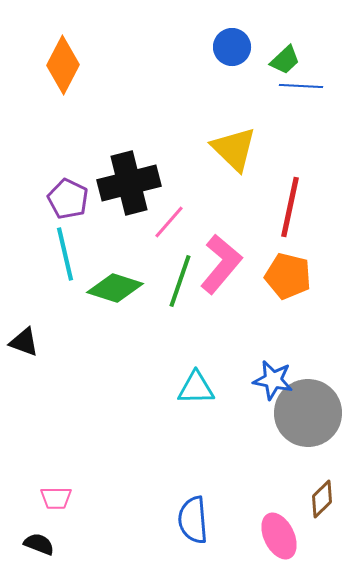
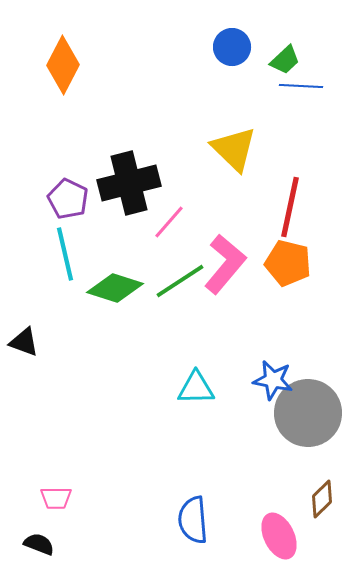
pink L-shape: moved 4 px right
orange pentagon: moved 13 px up
green line: rotated 38 degrees clockwise
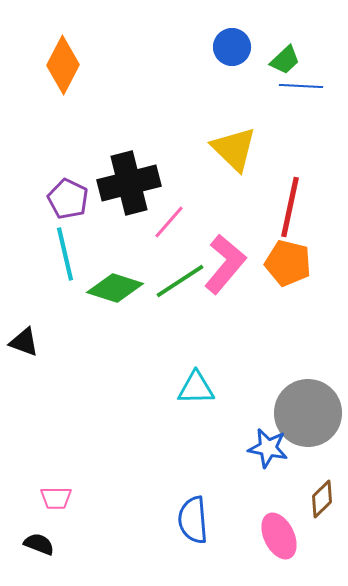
blue star: moved 5 px left, 68 px down
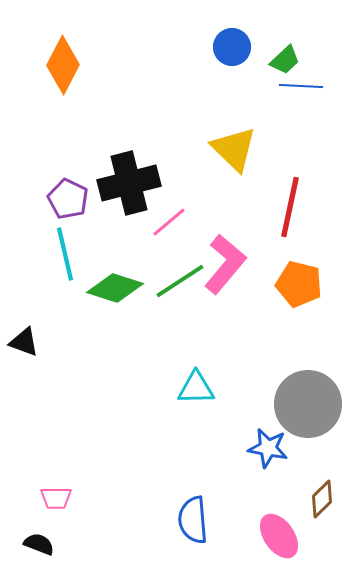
pink line: rotated 9 degrees clockwise
orange pentagon: moved 11 px right, 21 px down
gray circle: moved 9 px up
pink ellipse: rotated 9 degrees counterclockwise
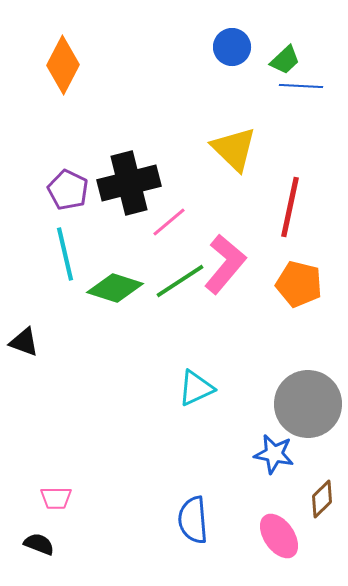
purple pentagon: moved 9 px up
cyan triangle: rotated 24 degrees counterclockwise
blue star: moved 6 px right, 6 px down
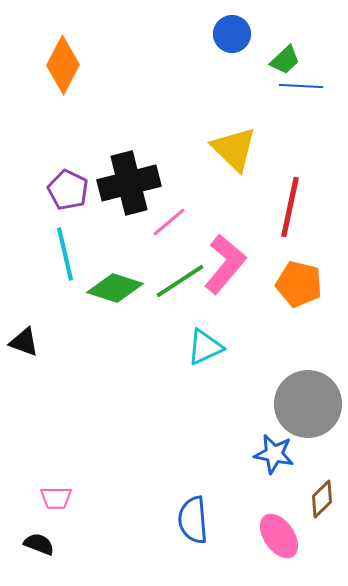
blue circle: moved 13 px up
cyan triangle: moved 9 px right, 41 px up
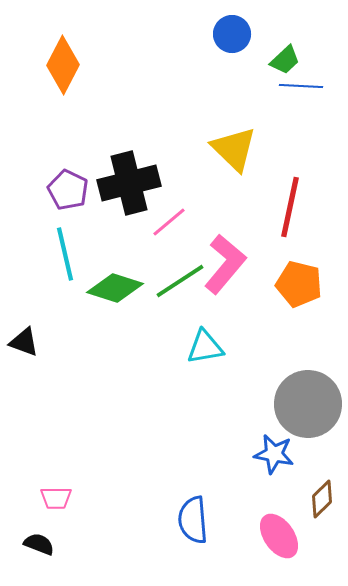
cyan triangle: rotated 15 degrees clockwise
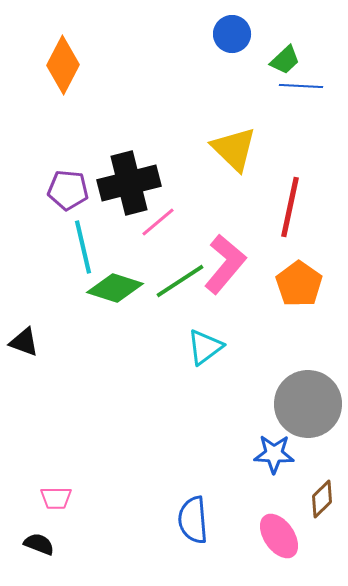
purple pentagon: rotated 21 degrees counterclockwise
pink line: moved 11 px left
cyan line: moved 18 px right, 7 px up
orange pentagon: rotated 21 degrees clockwise
cyan triangle: rotated 27 degrees counterclockwise
blue star: rotated 9 degrees counterclockwise
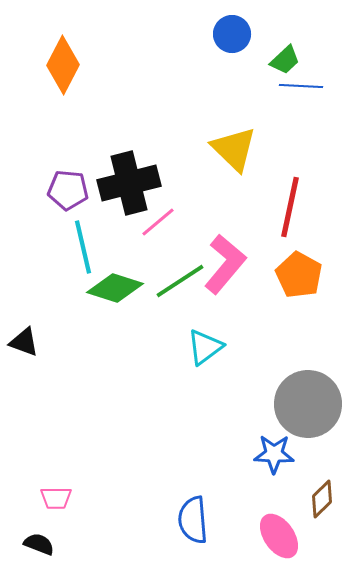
orange pentagon: moved 9 px up; rotated 6 degrees counterclockwise
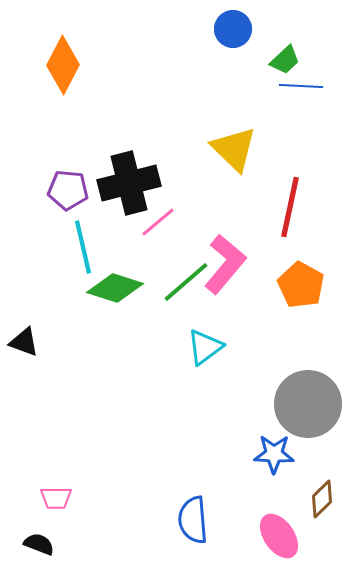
blue circle: moved 1 px right, 5 px up
orange pentagon: moved 2 px right, 10 px down
green line: moved 6 px right, 1 px down; rotated 8 degrees counterclockwise
